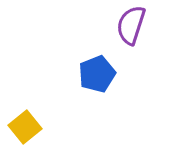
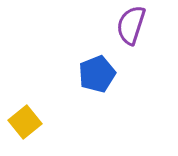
yellow square: moved 5 px up
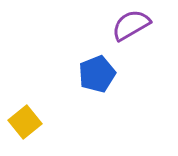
purple semicircle: rotated 42 degrees clockwise
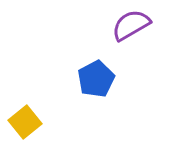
blue pentagon: moved 1 px left, 5 px down; rotated 6 degrees counterclockwise
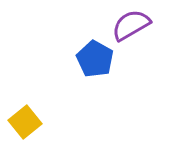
blue pentagon: moved 1 px left, 20 px up; rotated 15 degrees counterclockwise
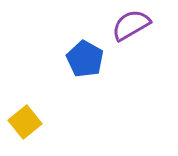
blue pentagon: moved 10 px left
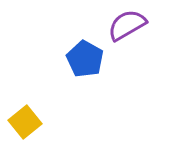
purple semicircle: moved 4 px left
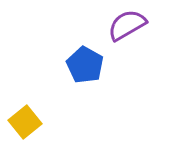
blue pentagon: moved 6 px down
